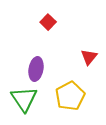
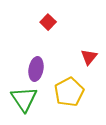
yellow pentagon: moved 1 px left, 4 px up
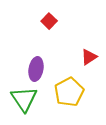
red square: moved 1 px right, 1 px up
red triangle: rotated 18 degrees clockwise
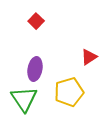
red square: moved 13 px left
purple ellipse: moved 1 px left
yellow pentagon: rotated 12 degrees clockwise
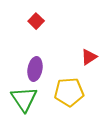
yellow pentagon: rotated 12 degrees clockwise
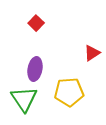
red square: moved 2 px down
red triangle: moved 3 px right, 4 px up
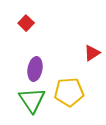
red square: moved 10 px left
green triangle: moved 8 px right, 1 px down
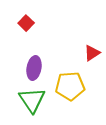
purple ellipse: moved 1 px left, 1 px up
yellow pentagon: moved 1 px right, 6 px up
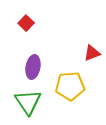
red triangle: rotated 12 degrees clockwise
purple ellipse: moved 1 px left, 1 px up
green triangle: moved 4 px left, 2 px down
